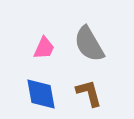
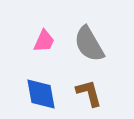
pink trapezoid: moved 7 px up
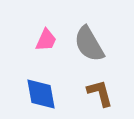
pink trapezoid: moved 2 px right, 1 px up
brown L-shape: moved 11 px right
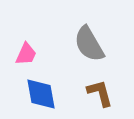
pink trapezoid: moved 20 px left, 14 px down
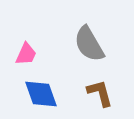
blue diamond: rotated 9 degrees counterclockwise
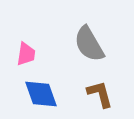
pink trapezoid: rotated 15 degrees counterclockwise
brown L-shape: moved 1 px down
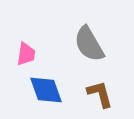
blue diamond: moved 5 px right, 4 px up
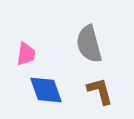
gray semicircle: rotated 15 degrees clockwise
brown L-shape: moved 3 px up
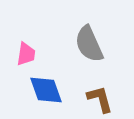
gray semicircle: rotated 9 degrees counterclockwise
brown L-shape: moved 8 px down
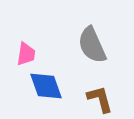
gray semicircle: moved 3 px right, 1 px down
blue diamond: moved 4 px up
